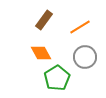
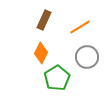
brown rectangle: rotated 12 degrees counterclockwise
orange diamond: rotated 55 degrees clockwise
gray circle: moved 2 px right
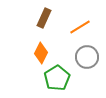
brown rectangle: moved 2 px up
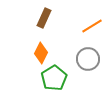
orange line: moved 12 px right, 1 px up
gray circle: moved 1 px right, 2 px down
green pentagon: moved 3 px left
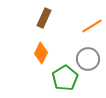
green pentagon: moved 11 px right
